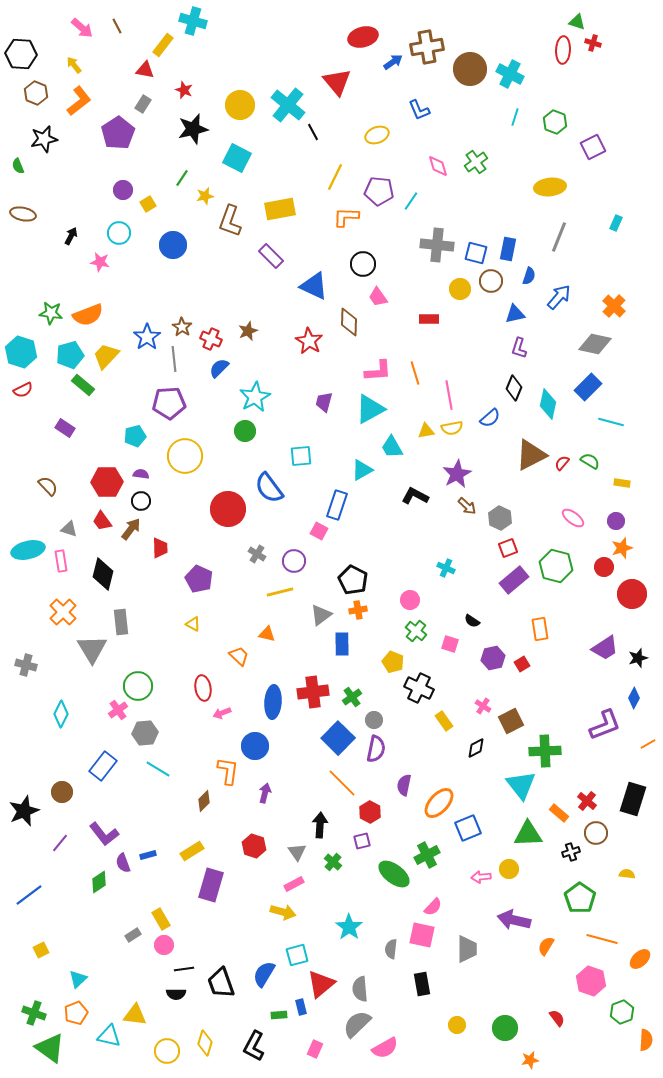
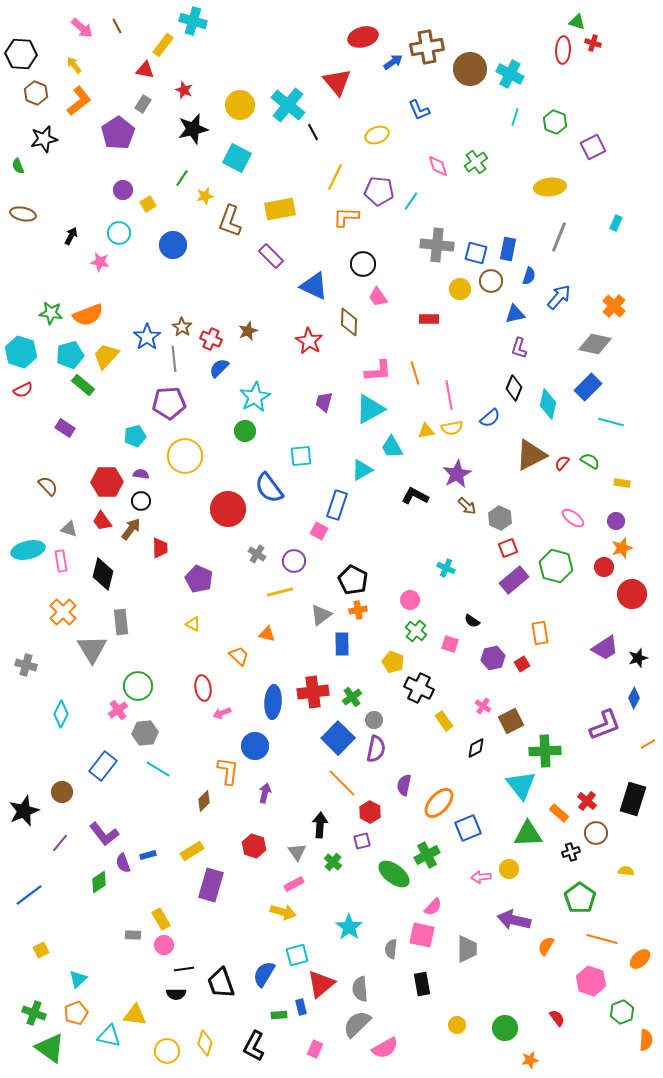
orange rectangle at (540, 629): moved 4 px down
yellow semicircle at (627, 874): moved 1 px left, 3 px up
gray rectangle at (133, 935): rotated 35 degrees clockwise
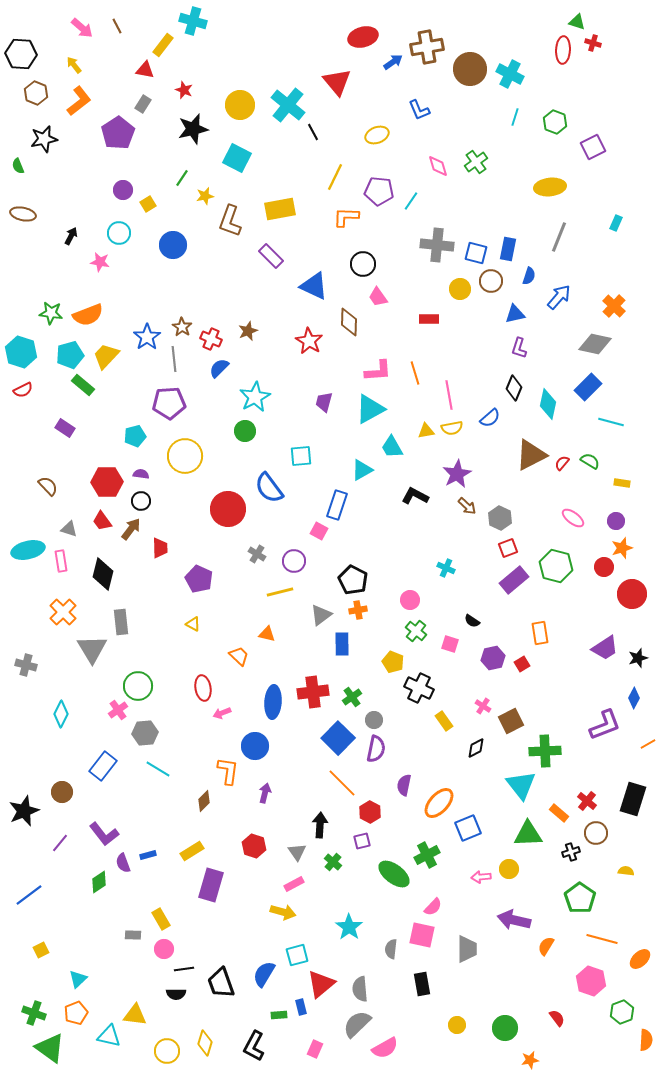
pink circle at (164, 945): moved 4 px down
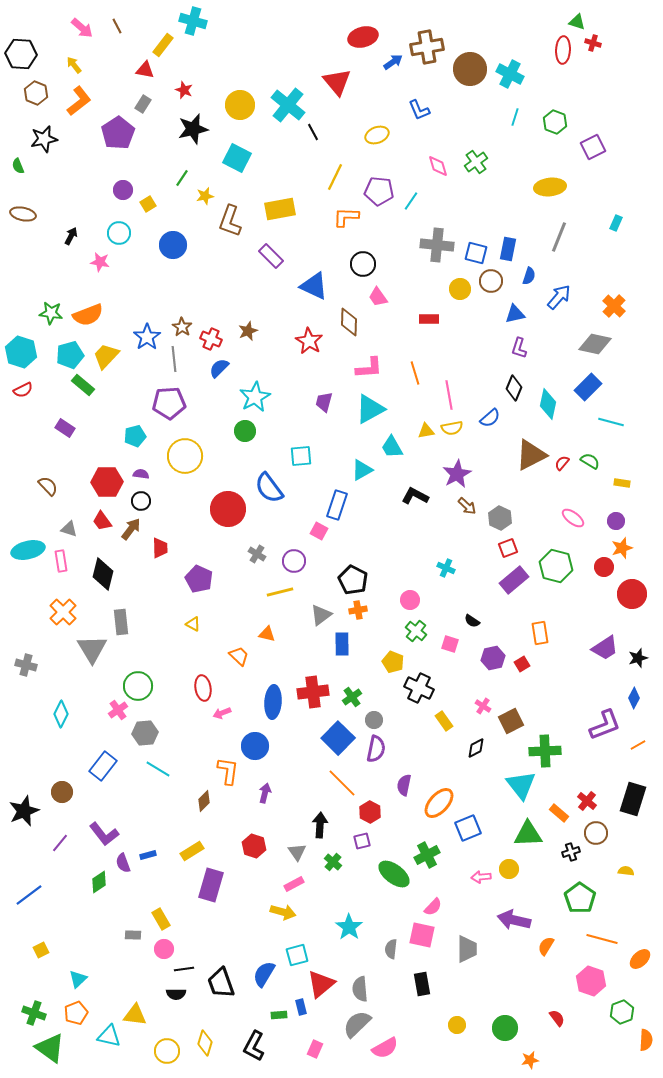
pink L-shape at (378, 371): moved 9 px left, 3 px up
orange line at (648, 744): moved 10 px left, 1 px down
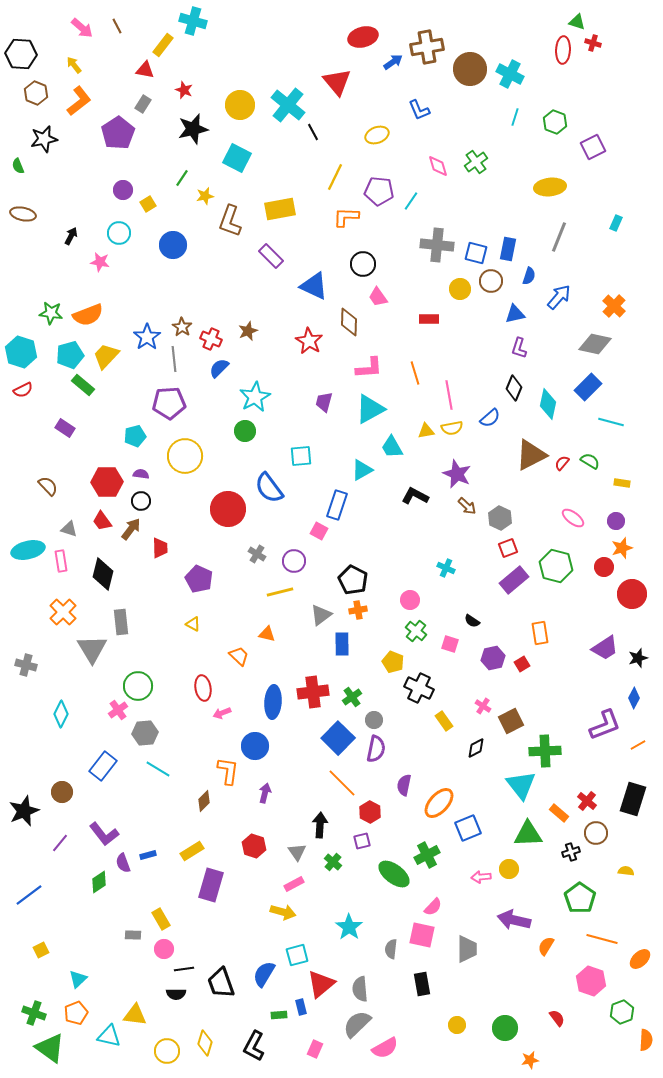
purple star at (457, 474): rotated 20 degrees counterclockwise
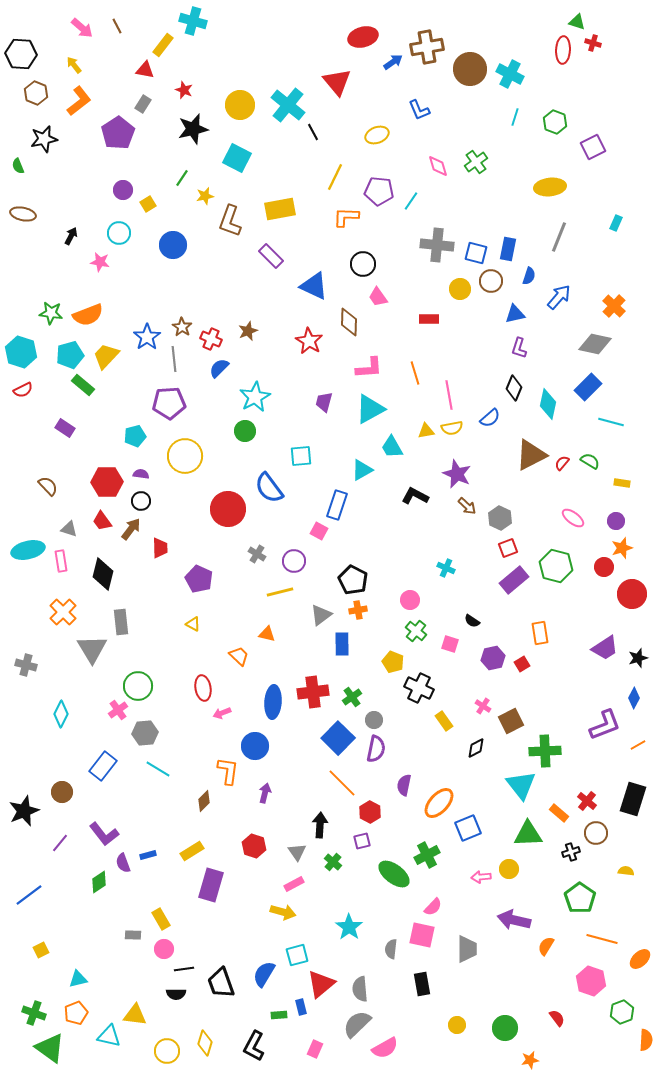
cyan triangle at (78, 979): rotated 30 degrees clockwise
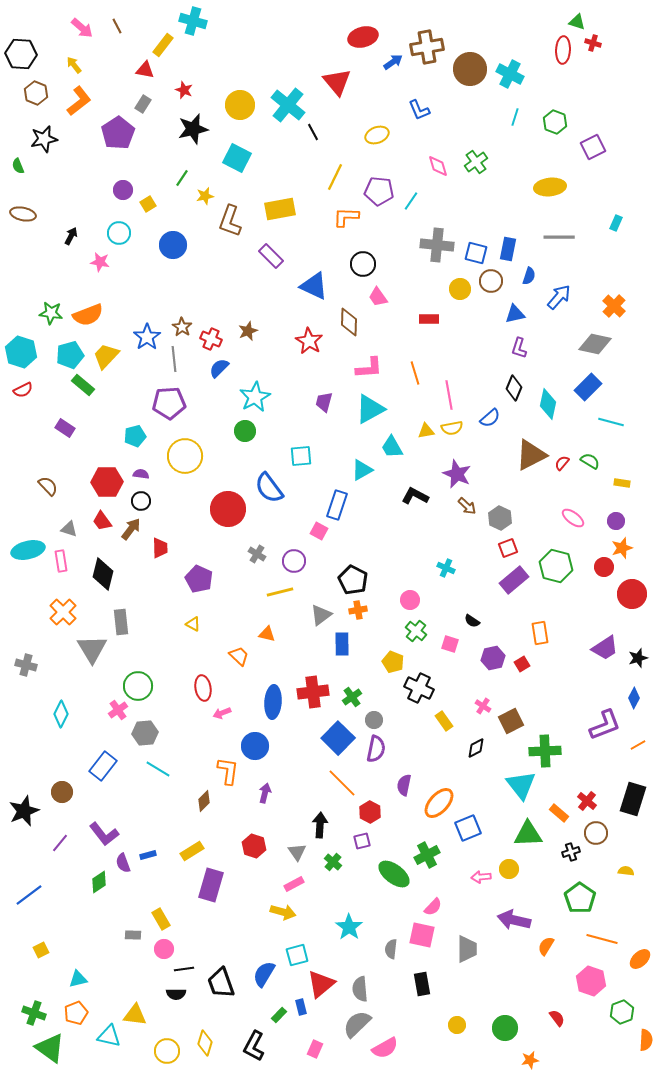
gray line at (559, 237): rotated 68 degrees clockwise
green rectangle at (279, 1015): rotated 42 degrees counterclockwise
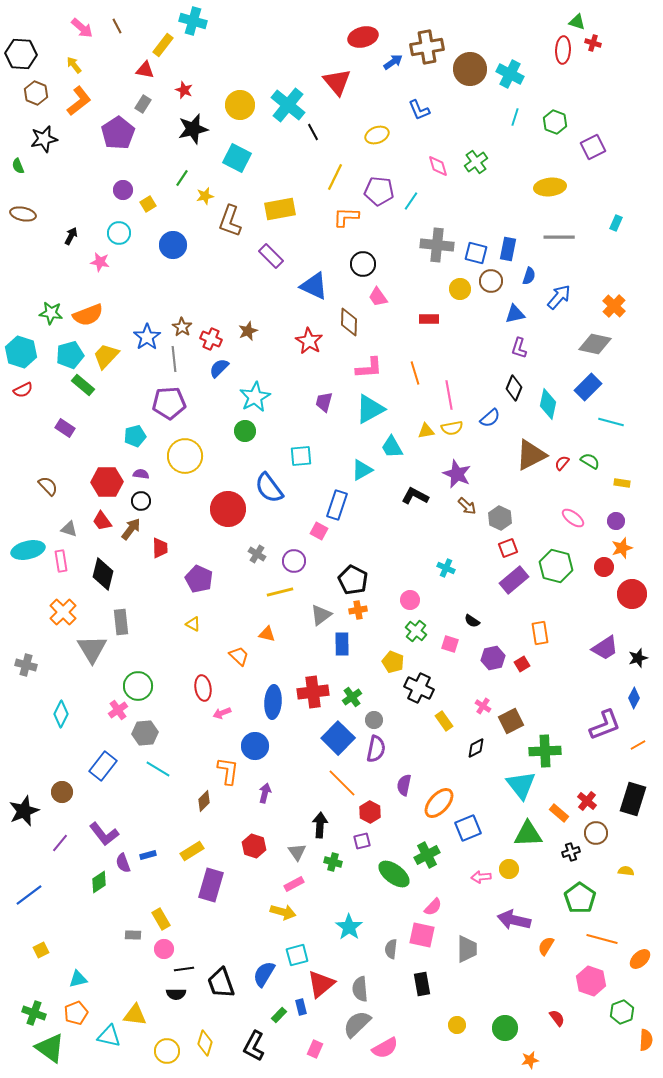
green cross at (333, 862): rotated 24 degrees counterclockwise
